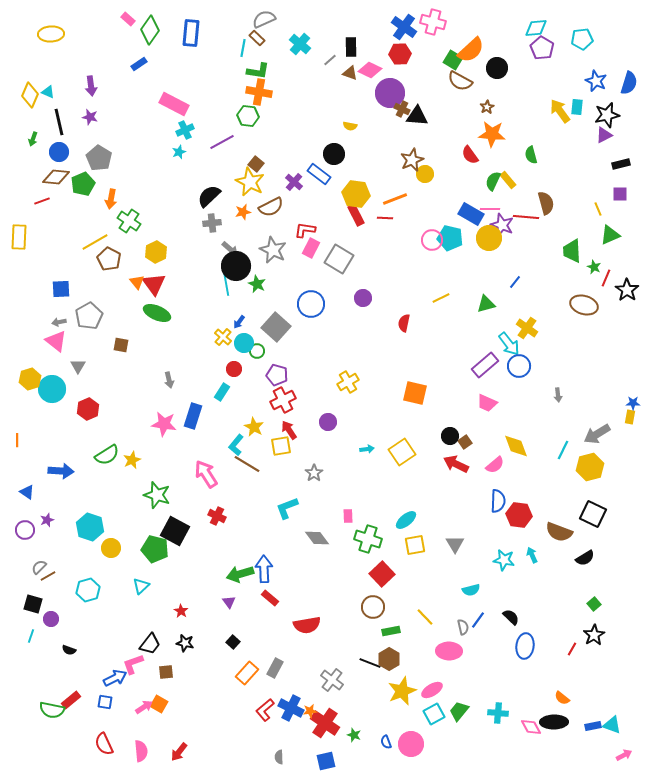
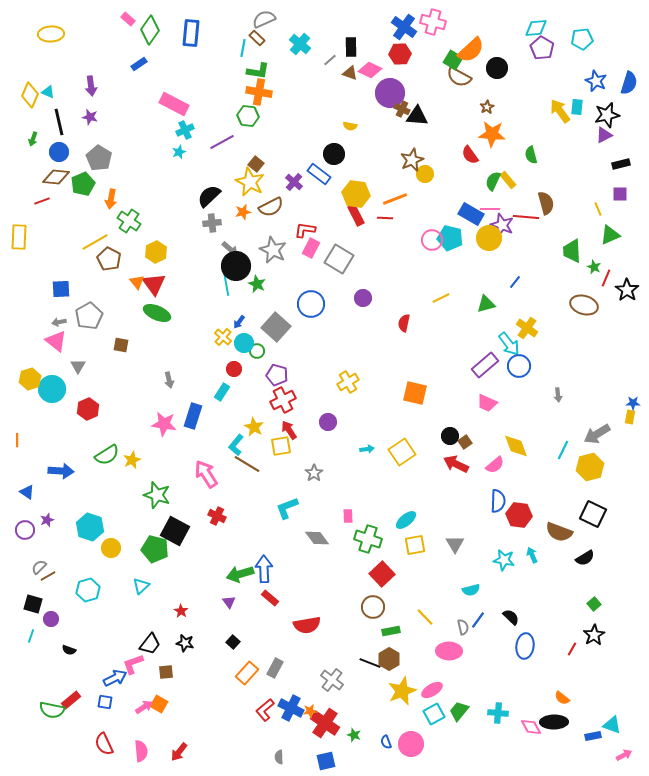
brown semicircle at (460, 81): moved 1 px left, 4 px up
blue rectangle at (593, 726): moved 10 px down
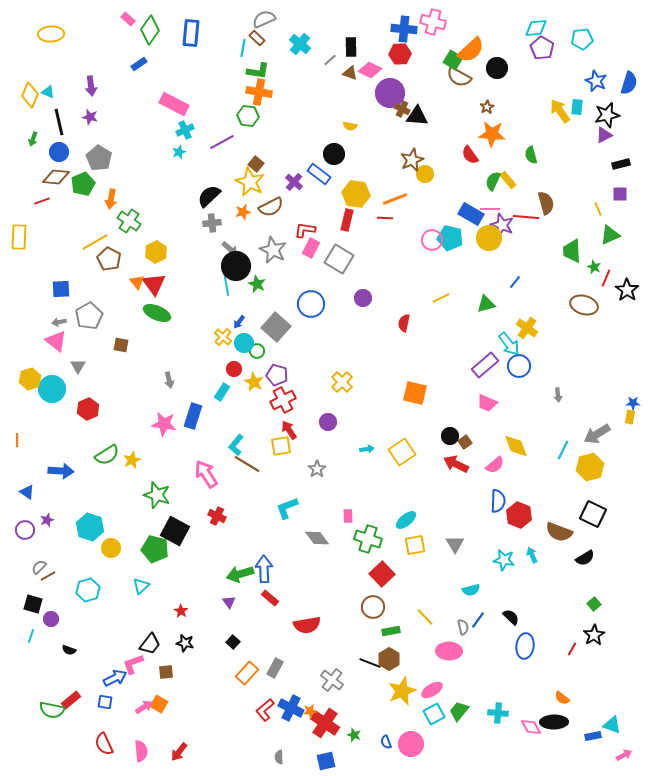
blue cross at (404, 27): moved 2 px down; rotated 30 degrees counterclockwise
red rectangle at (356, 215): moved 9 px left, 5 px down; rotated 40 degrees clockwise
yellow cross at (348, 382): moved 6 px left; rotated 15 degrees counterclockwise
yellow star at (254, 427): moved 45 px up
gray star at (314, 473): moved 3 px right, 4 px up
red hexagon at (519, 515): rotated 15 degrees clockwise
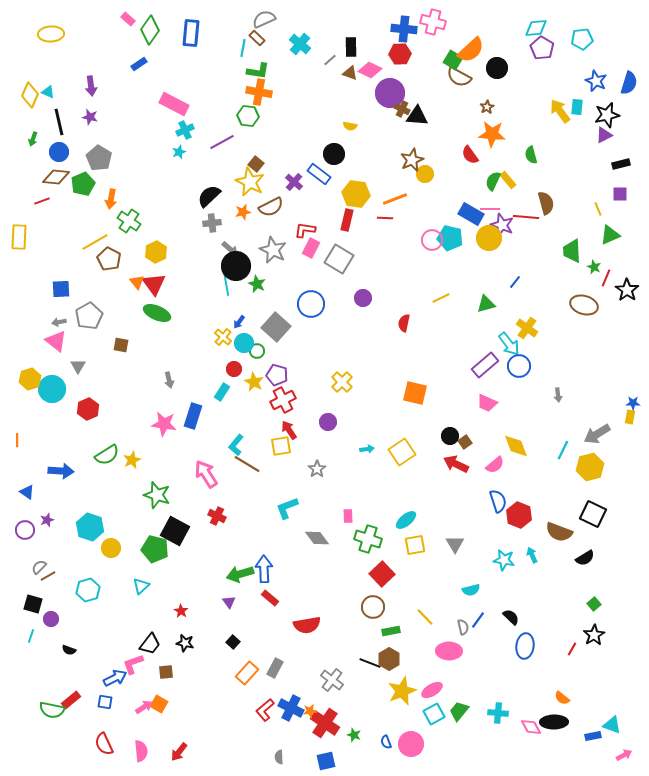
blue semicircle at (498, 501): rotated 20 degrees counterclockwise
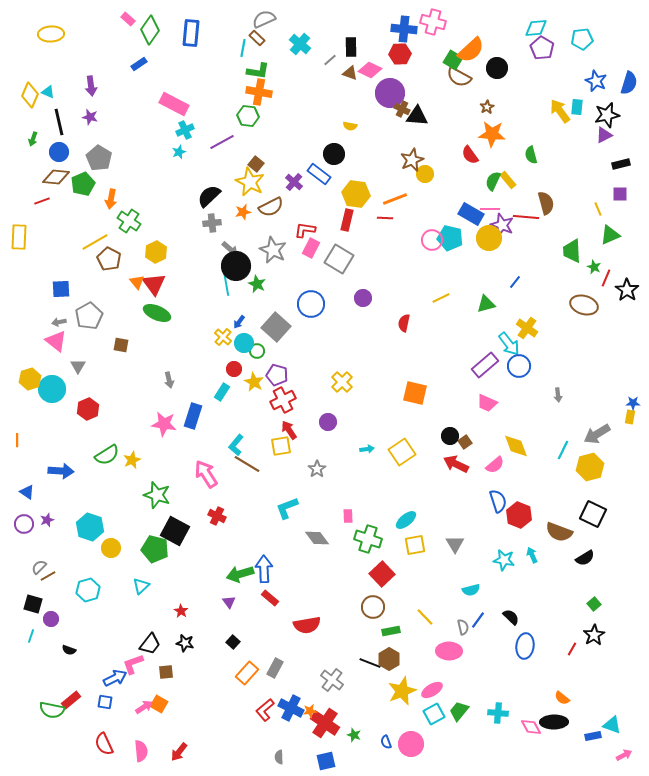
purple circle at (25, 530): moved 1 px left, 6 px up
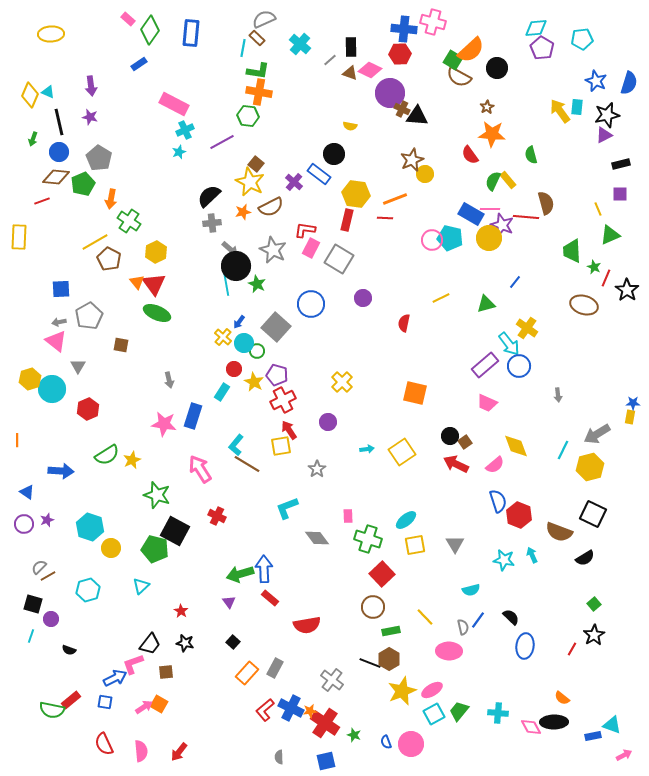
pink arrow at (206, 474): moved 6 px left, 5 px up
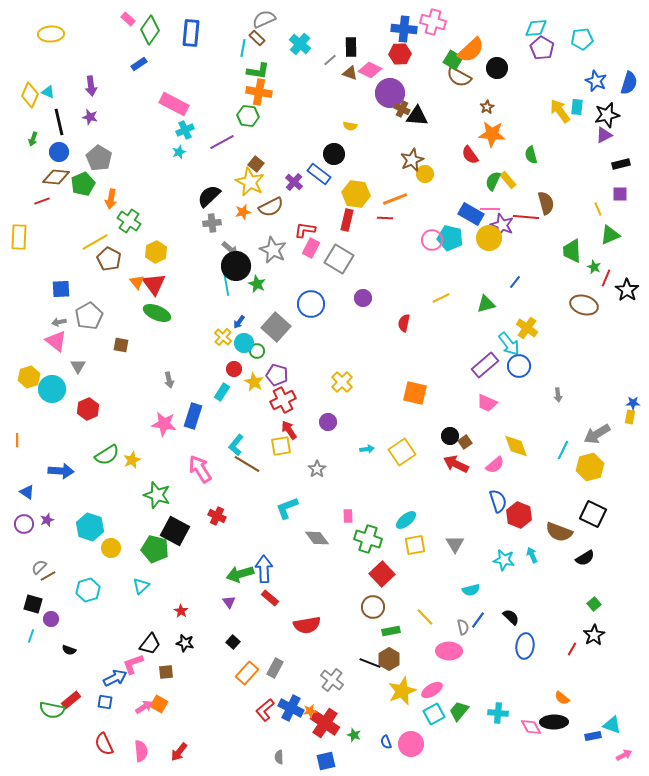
yellow hexagon at (30, 379): moved 1 px left, 2 px up
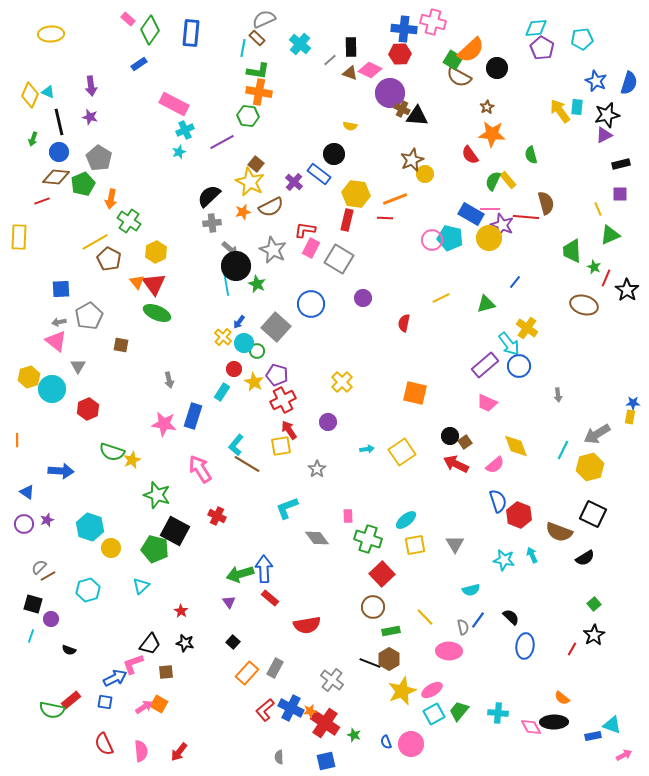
green semicircle at (107, 455): moved 5 px right, 3 px up; rotated 50 degrees clockwise
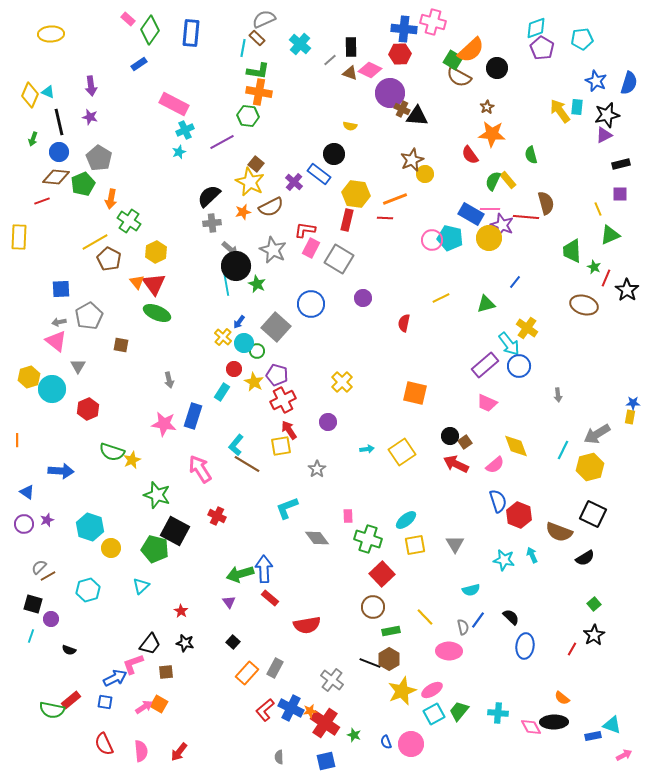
cyan diamond at (536, 28): rotated 15 degrees counterclockwise
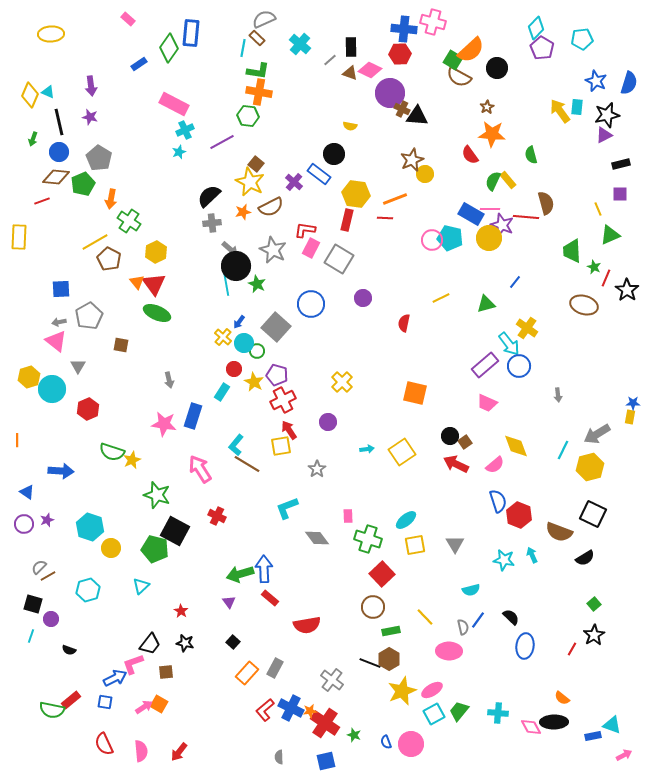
cyan diamond at (536, 28): rotated 25 degrees counterclockwise
green diamond at (150, 30): moved 19 px right, 18 px down
